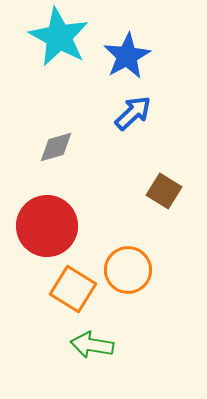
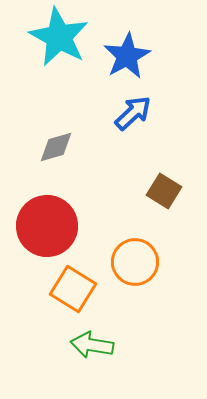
orange circle: moved 7 px right, 8 px up
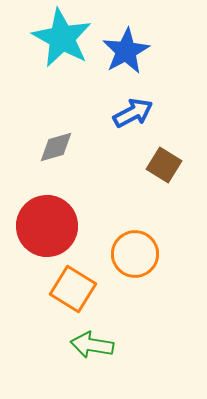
cyan star: moved 3 px right, 1 px down
blue star: moved 1 px left, 5 px up
blue arrow: rotated 15 degrees clockwise
brown square: moved 26 px up
orange circle: moved 8 px up
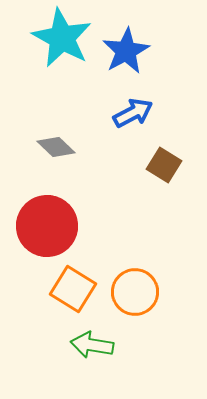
gray diamond: rotated 60 degrees clockwise
orange circle: moved 38 px down
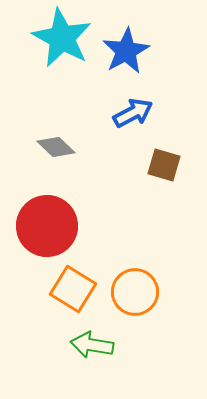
brown square: rotated 16 degrees counterclockwise
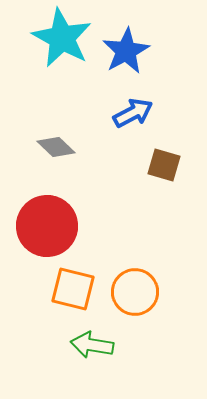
orange square: rotated 18 degrees counterclockwise
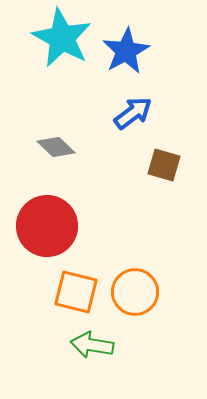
blue arrow: rotated 9 degrees counterclockwise
orange square: moved 3 px right, 3 px down
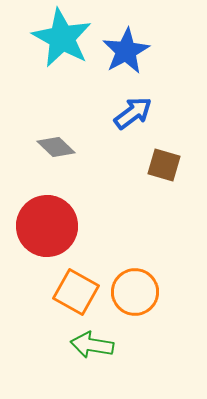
orange square: rotated 15 degrees clockwise
